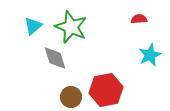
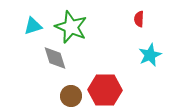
red semicircle: rotated 84 degrees counterclockwise
cyan triangle: rotated 24 degrees clockwise
red hexagon: moved 1 px left; rotated 12 degrees clockwise
brown circle: moved 1 px up
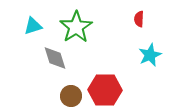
green star: moved 5 px right; rotated 16 degrees clockwise
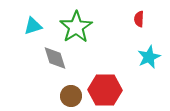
cyan star: moved 1 px left, 2 px down
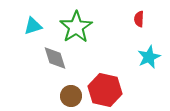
red hexagon: rotated 12 degrees clockwise
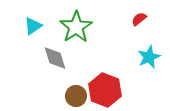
red semicircle: rotated 49 degrees clockwise
cyan triangle: rotated 18 degrees counterclockwise
red hexagon: rotated 8 degrees clockwise
brown circle: moved 5 px right
